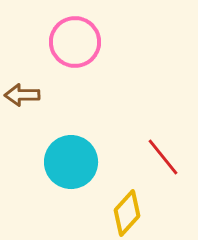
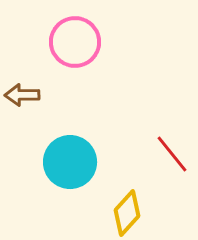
red line: moved 9 px right, 3 px up
cyan circle: moved 1 px left
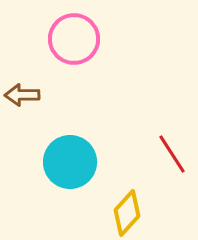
pink circle: moved 1 px left, 3 px up
red line: rotated 6 degrees clockwise
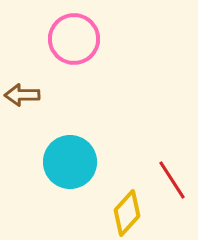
red line: moved 26 px down
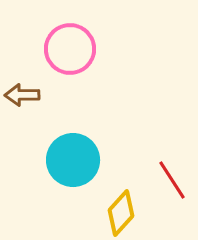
pink circle: moved 4 px left, 10 px down
cyan circle: moved 3 px right, 2 px up
yellow diamond: moved 6 px left
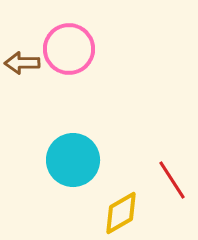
pink circle: moved 1 px left
brown arrow: moved 32 px up
yellow diamond: rotated 18 degrees clockwise
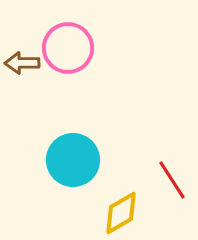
pink circle: moved 1 px left, 1 px up
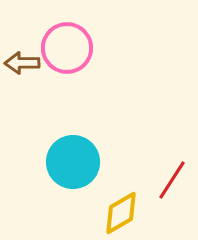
pink circle: moved 1 px left
cyan circle: moved 2 px down
red line: rotated 66 degrees clockwise
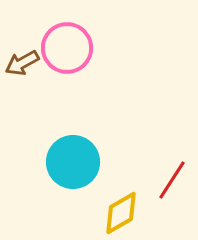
brown arrow: rotated 28 degrees counterclockwise
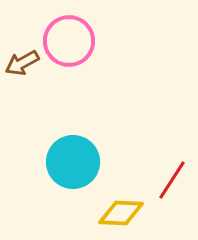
pink circle: moved 2 px right, 7 px up
yellow diamond: rotated 33 degrees clockwise
